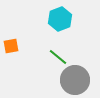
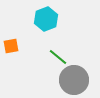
cyan hexagon: moved 14 px left
gray circle: moved 1 px left
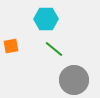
cyan hexagon: rotated 20 degrees clockwise
green line: moved 4 px left, 8 px up
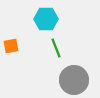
green line: moved 2 px right, 1 px up; rotated 30 degrees clockwise
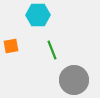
cyan hexagon: moved 8 px left, 4 px up
green line: moved 4 px left, 2 px down
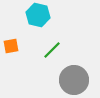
cyan hexagon: rotated 15 degrees clockwise
green line: rotated 66 degrees clockwise
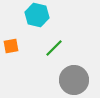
cyan hexagon: moved 1 px left
green line: moved 2 px right, 2 px up
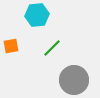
cyan hexagon: rotated 20 degrees counterclockwise
green line: moved 2 px left
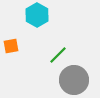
cyan hexagon: rotated 25 degrees counterclockwise
green line: moved 6 px right, 7 px down
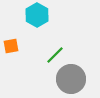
green line: moved 3 px left
gray circle: moved 3 px left, 1 px up
